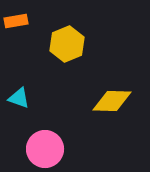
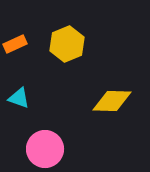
orange rectangle: moved 1 px left, 23 px down; rotated 15 degrees counterclockwise
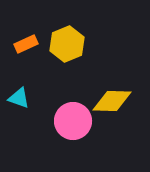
orange rectangle: moved 11 px right
pink circle: moved 28 px right, 28 px up
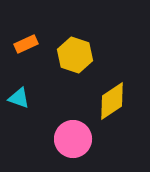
yellow hexagon: moved 8 px right, 11 px down; rotated 20 degrees counterclockwise
yellow diamond: rotated 36 degrees counterclockwise
pink circle: moved 18 px down
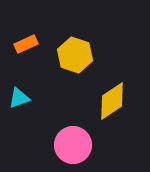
cyan triangle: rotated 40 degrees counterclockwise
pink circle: moved 6 px down
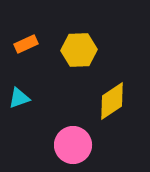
yellow hexagon: moved 4 px right, 5 px up; rotated 20 degrees counterclockwise
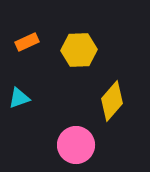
orange rectangle: moved 1 px right, 2 px up
yellow diamond: rotated 15 degrees counterclockwise
pink circle: moved 3 px right
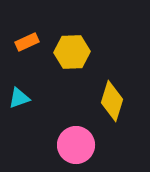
yellow hexagon: moved 7 px left, 2 px down
yellow diamond: rotated 24 degrees counterclockwise
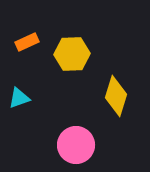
yellow hexagon: moved 2 px down
yellow diamond: moved 4 px right, 5 px up
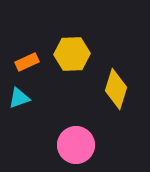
orange rectangle: moved 20 px down
yellow diamond: moved 7 px up
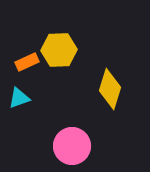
yellow hexagon: moved 13 px left, 4 px up
yellow diamond: moved 6 px left
pink circle: moved 4 px left, 1 px down
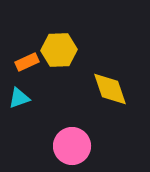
yellow diamond: rotated 36 degrees counterclockwise
